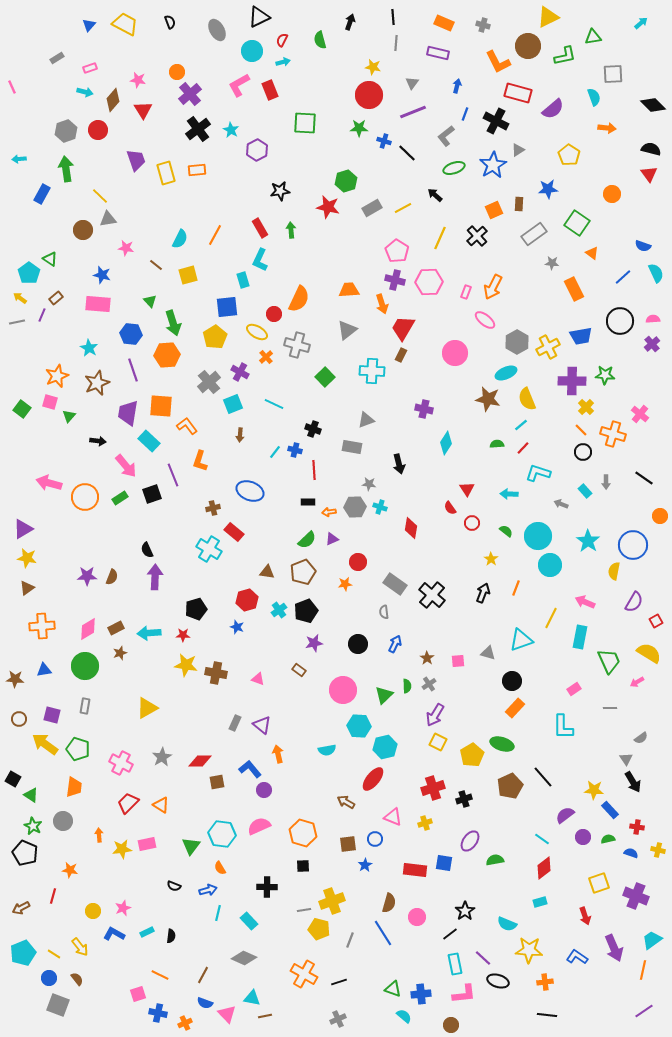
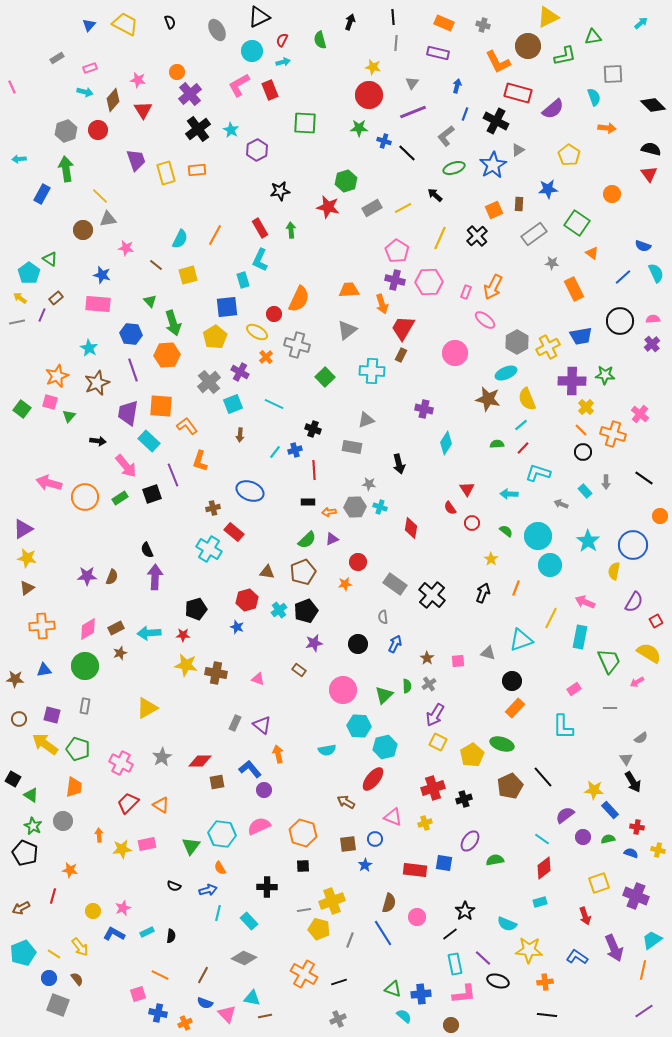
blue cross at (295, 450): rotated 32 degrees counterclockwise
gray semicircle at (384, 612): moved 1 px left, 5 px down
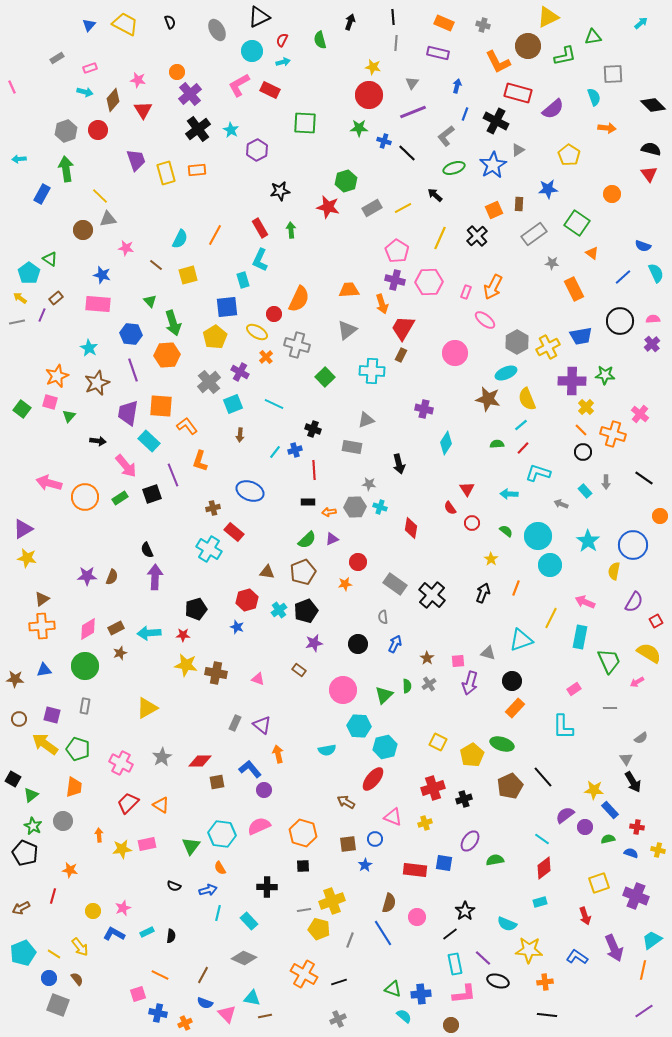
red rectangle at (270, 90): rotated 42 degrees counterclockwise
brown triangle at (27, 588): moved 15 px right, 11 px down
purple arrow at (435, 715): moved 35 px right, 32 px up; rotated 15 degrees counterclockwise
green triangle at (31, 795): rotated 49 degrees clockwise
purple circle at (583, 837): moved 2 px right, 10 px up
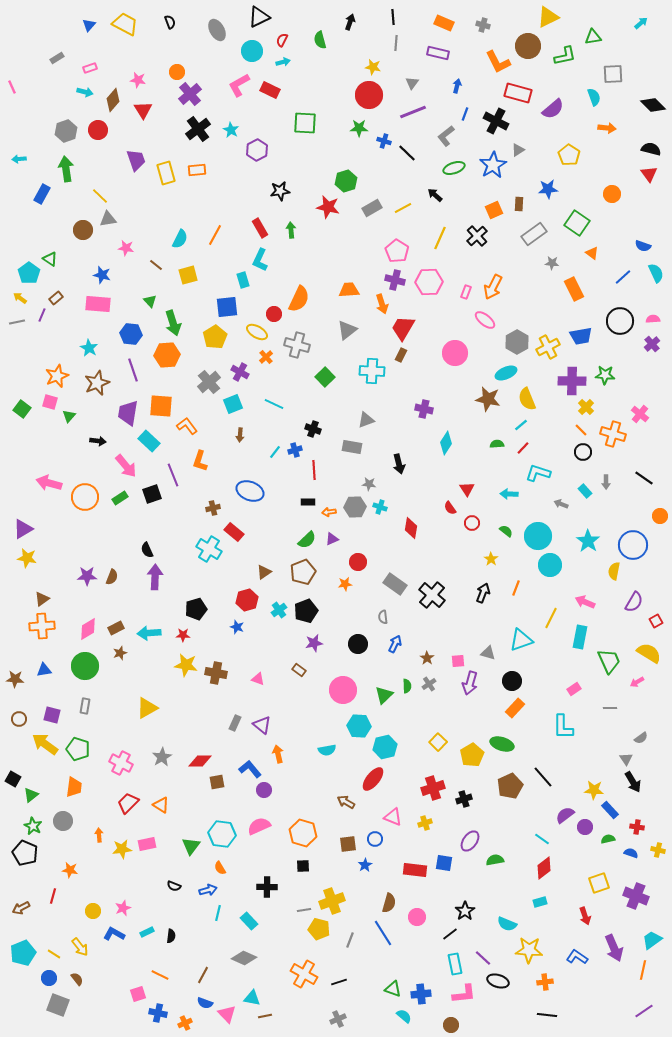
brown triangle at (267, 572): moved 3 px left; rotated 42 degrees counterclockwise
yellow square at (438, 742): rotated 18 degrees clockwise
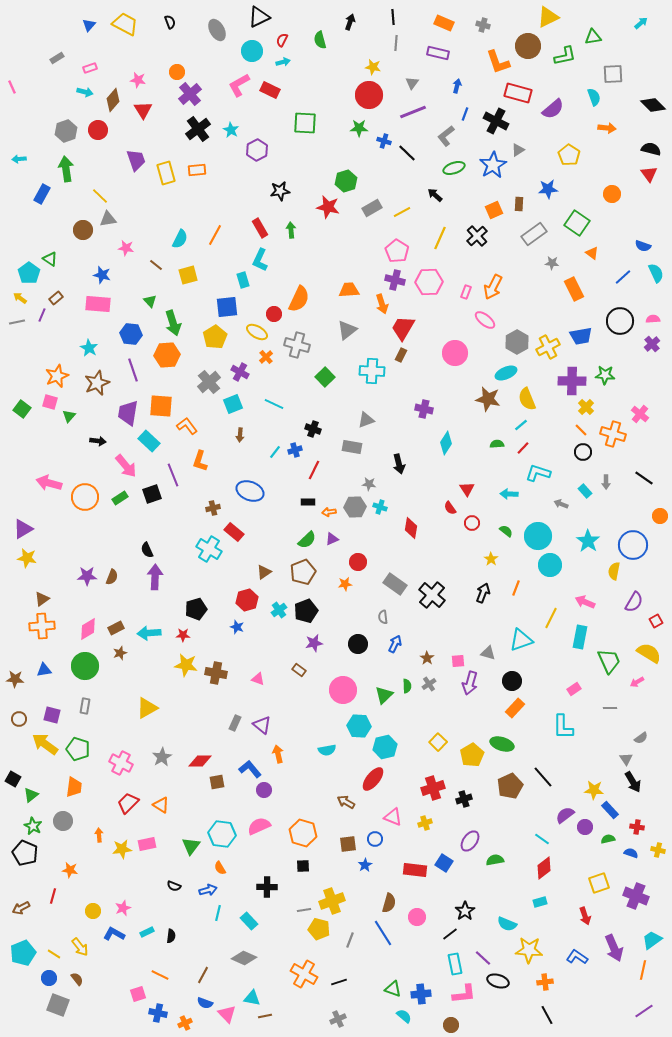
orange L-shape at (498, 62): rotated 8 degrees clockwise
yellow line at (403, 208): moved 1 px left, 4 px down
red line at (314, 470): rotated 30 degrees clockwise
blue square at (444, 863): rotated 24 degrees clockwise
black line at (547, 1015): rotated 54 degrees clockwise
